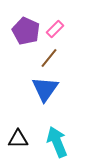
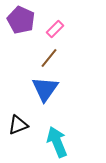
purple pentagon: moved 5 px left, 11 px up
black triangle: moved 14 px up; rotated 20 degrees counterclockwise
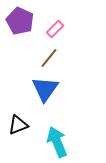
purple pentagon: moved 1 px left, 1 px down
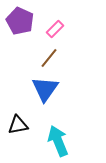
black triangle: rotated 10 degrees clockwise
cyan arrow: moved 1 px right, 1 px up
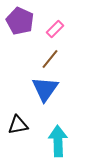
brown line: moved 1 px right, 1 px down
cyan arrow: rotated 20 degrees clockwise
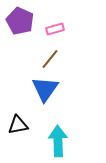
pink rectangle: rotated 30 degrees clockwise
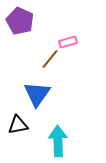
pink rectangle: moved 13 px right, 13 px down
blue triangle: moved 8 px left, 5 px down
